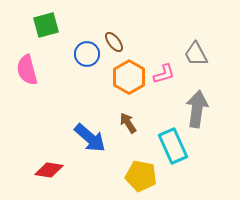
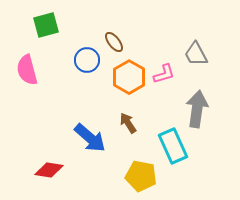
blue circle: moved 6 px down
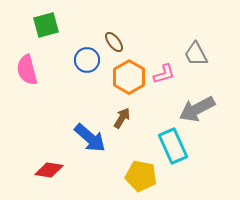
gray arrow: rotated 126 degrees counterclockwise
brown arrow: moved 6 px left, 5 px up; rotated 65 degrees clockwise
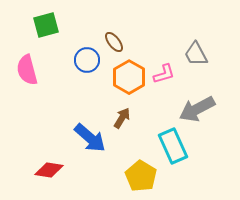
yellow pentagon: rotated 20 degrees clockwise
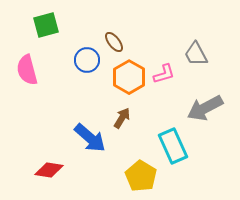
gray arrow: moved 8 px right, 1 px up
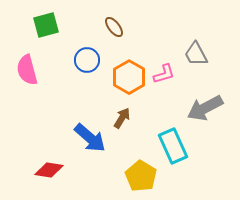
brown ellipse: moved 15 px up
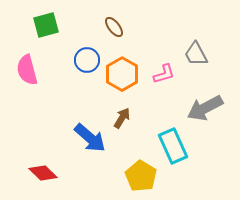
orange hexagon: moved 7 px left, 3 px up
red diamond: moved 6 px left, 3 px down; rotated 36 degrees clockwise
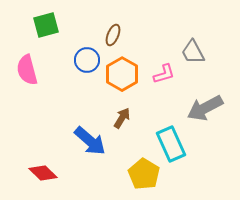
brown ellipse: moved 1 px left, 8 px down; rotated 60 degrees clockwise
gray trapezoid: moved 3 px left, 2 px up
blue arrow: moved 3 px down
cyan rectangle: moved 2 px left, 2 px up
yellow pentagon: moved 3 px right, 2 px up
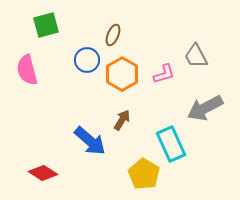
gray trapezoid: moved 3 px right, 4 px down
brown arrow: moved 2 px down
red diamond: rotated 12 degrees counterclockwise
